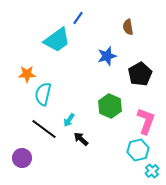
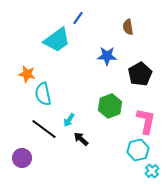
blue star: rotated 18 degrees clockwise
orange star: rotated 12 degrees clockwise
cyan semicircle: rotated 25 degrees counterclockwise
green hexagon: rotated 15 degrees clockwise
pink L-shape: rotated 8 degrees counterclockwise
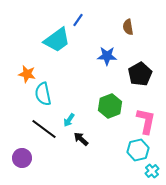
blue line: moved 2 px down
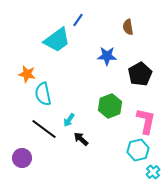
cyan cross: moved 1 px right, 1 px down
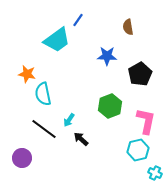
cyan cross: moved 2 px right, 1 px down; rotated 24 degrees counterclockwise
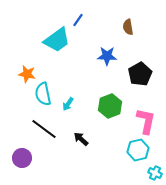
cyan arrow: moved 1 px left, 16 px up
